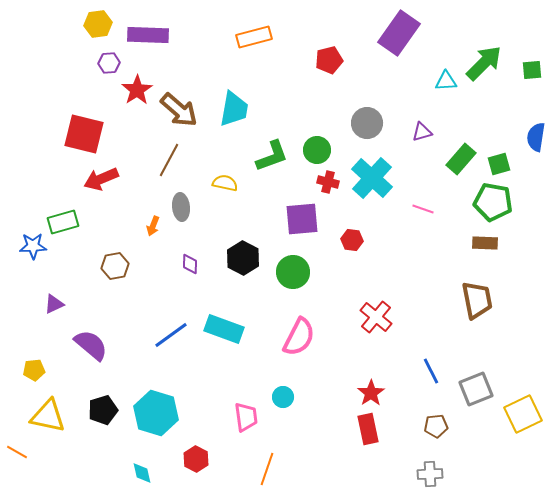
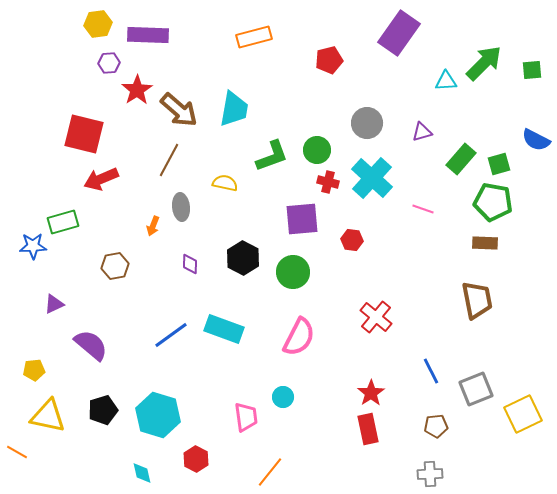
blue semicircle at (536, 137): moved 3 px down; rotated 72 degrees counterclockwise
cyan hexagon at (156, 413): moved 2 px right, 2 px down
orange line at (267, 469): moved 3 px right, 3 px down; rotated 20 degrees clockwise
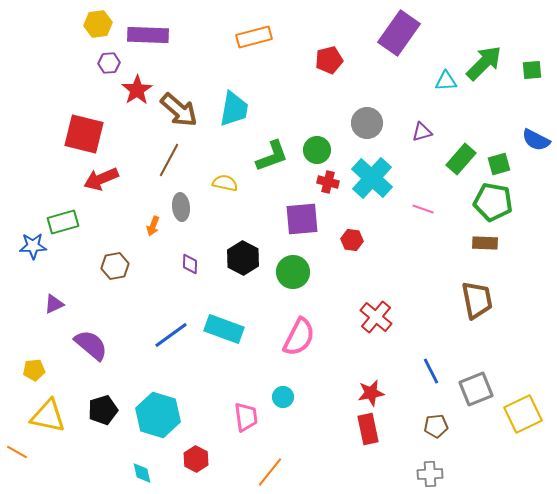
red star at (371, 393): rotated 24 degrees clockwise
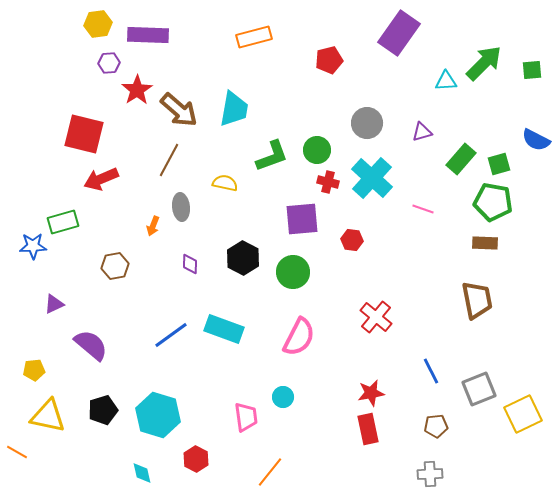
gray square at (476, 389): moved 3 px right
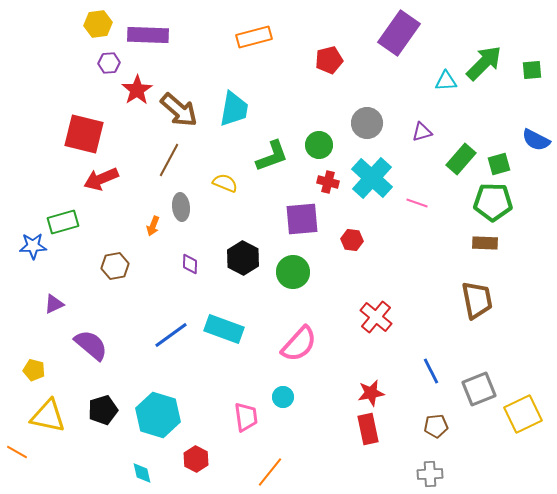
green circle at (317, 150): moved 2 px right, 5 px up
yellow semicircle at (225, 183): rotated 10 degrees clockwise
green pentagon at (493, 202): rotated 9 degrees counterclockwise
pink line at (423, 209): moved 6 px left, 6 px up
pink semicircle at (299, 337): moved 7 px down; rotated 15 degrees clockwise
yellow pentagon at (34, 370): rotated 20 degrees clockwise
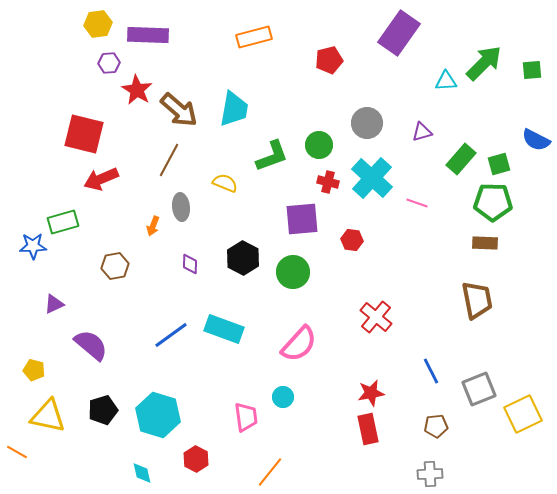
red star at (137, 90): rotated 8 degrees counterclockwise
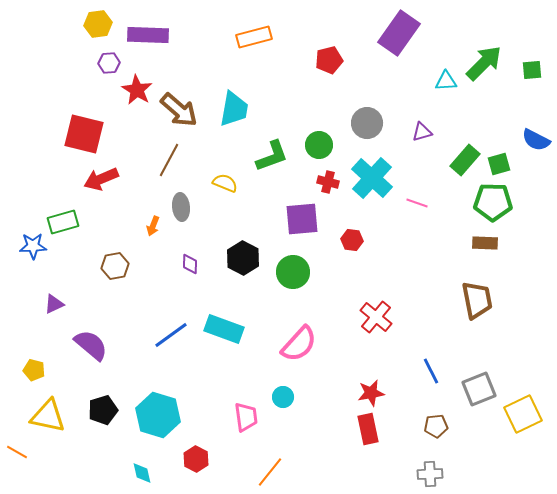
green rectangle at (461, 159): moved 4 px right, 1 px down
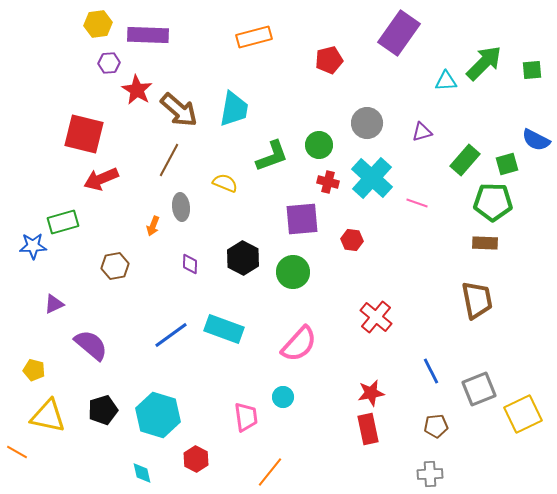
green square at (499, 164): moved 8 px right
